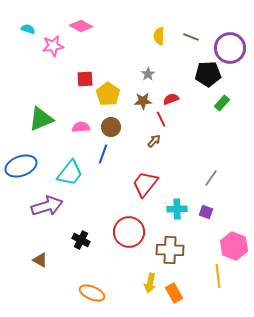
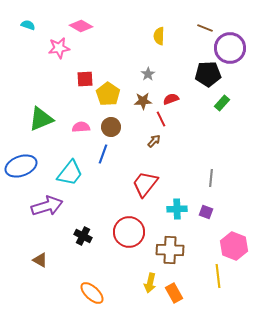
cyan semicircle: moved 4 px up
brown line: moved 14 px right, 9 px up
pink star: moved 6 px right, 2 px down
gray line: rotated 30 degrees counterclockwise
black cross: moved 2 px right, 4 px up
orange ellipse: rotated 20 degrees clockwise
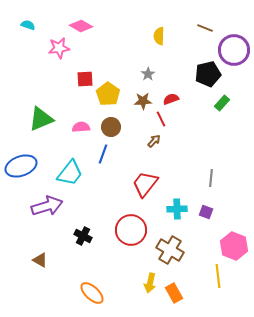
purple circle: moved 4 px right, 2 px down
black pentagon: rotated 10 degrees counterclockwise
red circle: moved 2 px right, 2 px up
brown cross: rotated 28 degrees clockwise
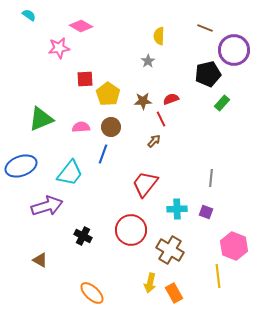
cyan semicircle: moved 1 px right, 10 px up; rotated 16 degrees clockwise
gray star: moved 13 px up
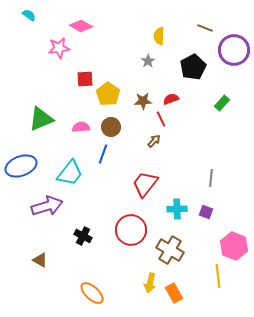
black pentagon: moved 15 px left, 7 px up; rotated 15 degrees counterclockwise
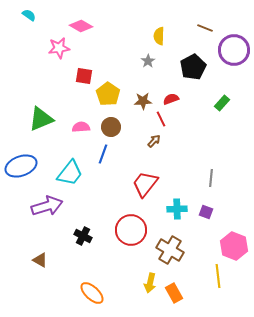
red square: moved 1 px left, 3 px up; rotated 12 degrees clockwise
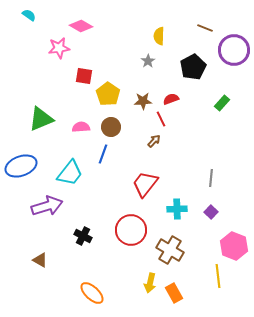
purple square: moved 5 px right; rotated 24 degrees clockwise
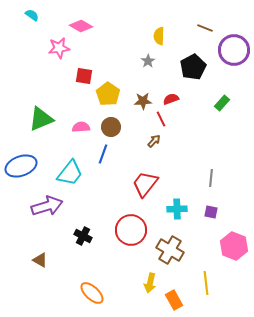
cyan semicircle: moved 3 px right
purple square: rotated 32 degrees counterclockwise
yellow line: moved 12 px left, 7 px down
orange rectangle: moved 7 px down
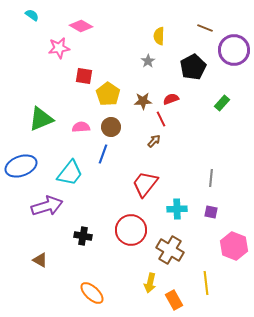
black cross: rotated 18 degrees counterclockwise
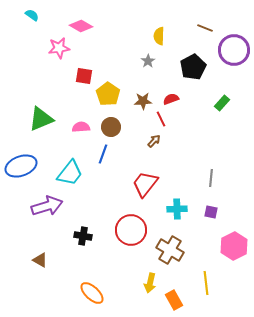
pink hexagon: rotated 12 degrees clockwise
